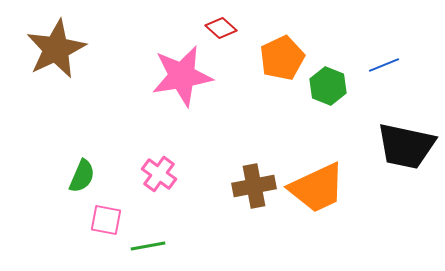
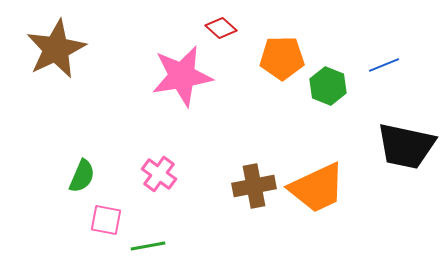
orange pentagon: rotated 24 degrees clockwise
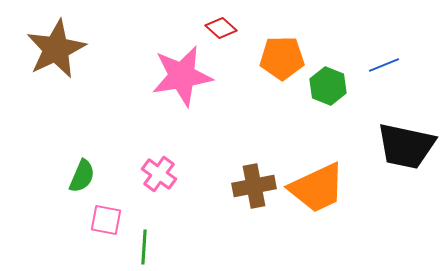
green line: moved 4 px left, 1 px down; rotated 76 degrees counterclockwise
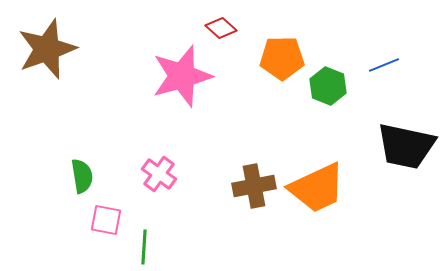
brown star: moved 9 px left; rotated 6 degrees clockwise
pink star: rotated 6 degrees counterclockwise
green semicircle: rotated 32 degrees counterclockwise
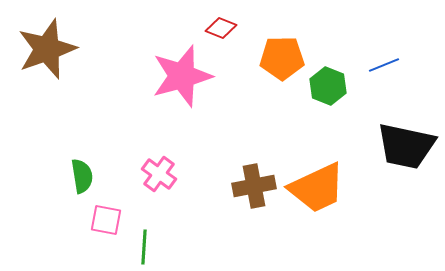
red diamond: rotated 20 degrees counterclockwise
